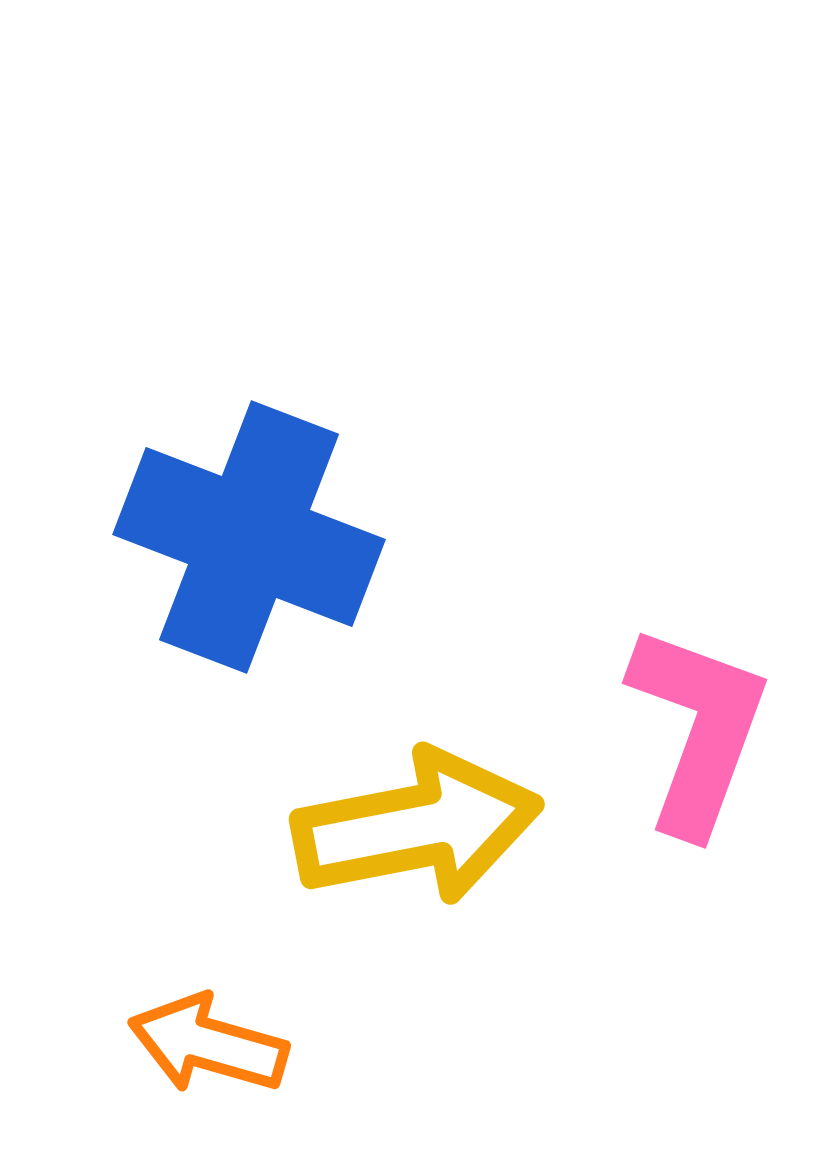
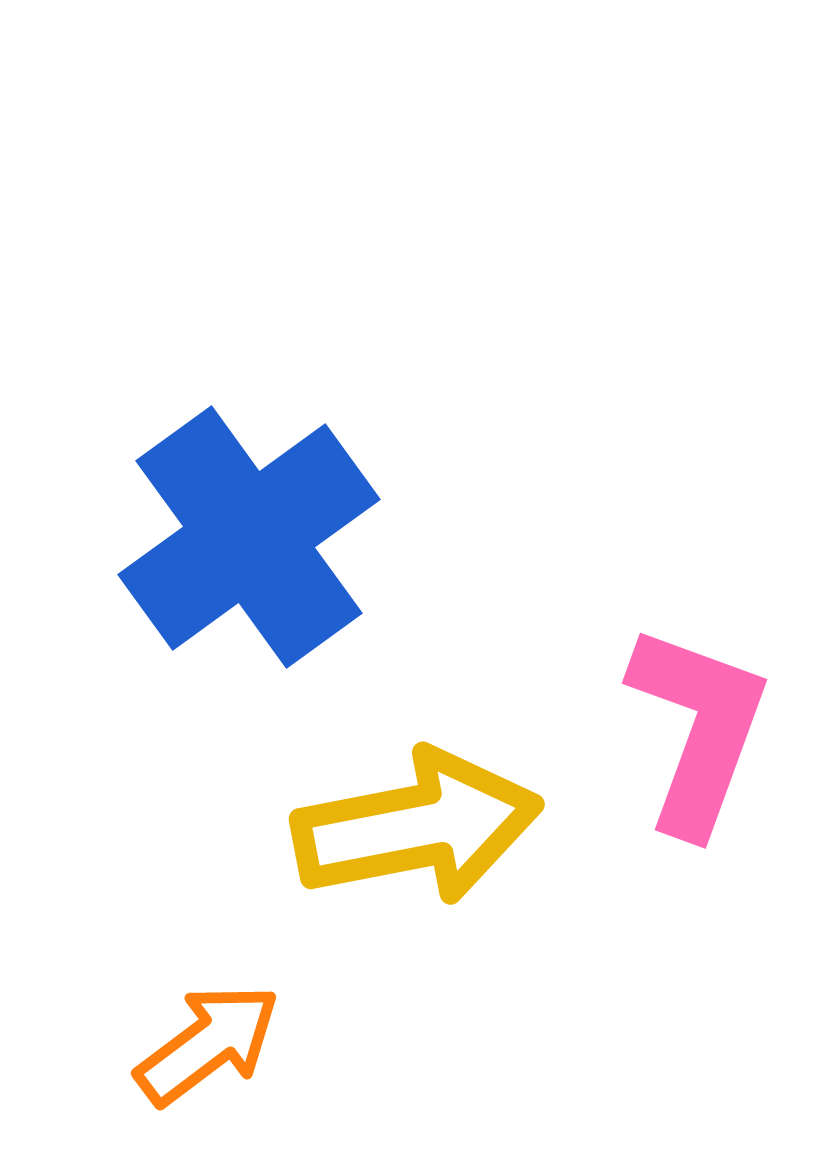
blue cross: rotated 33 degrees clockwise
orange arrow: rotated 127 degrees clockwise
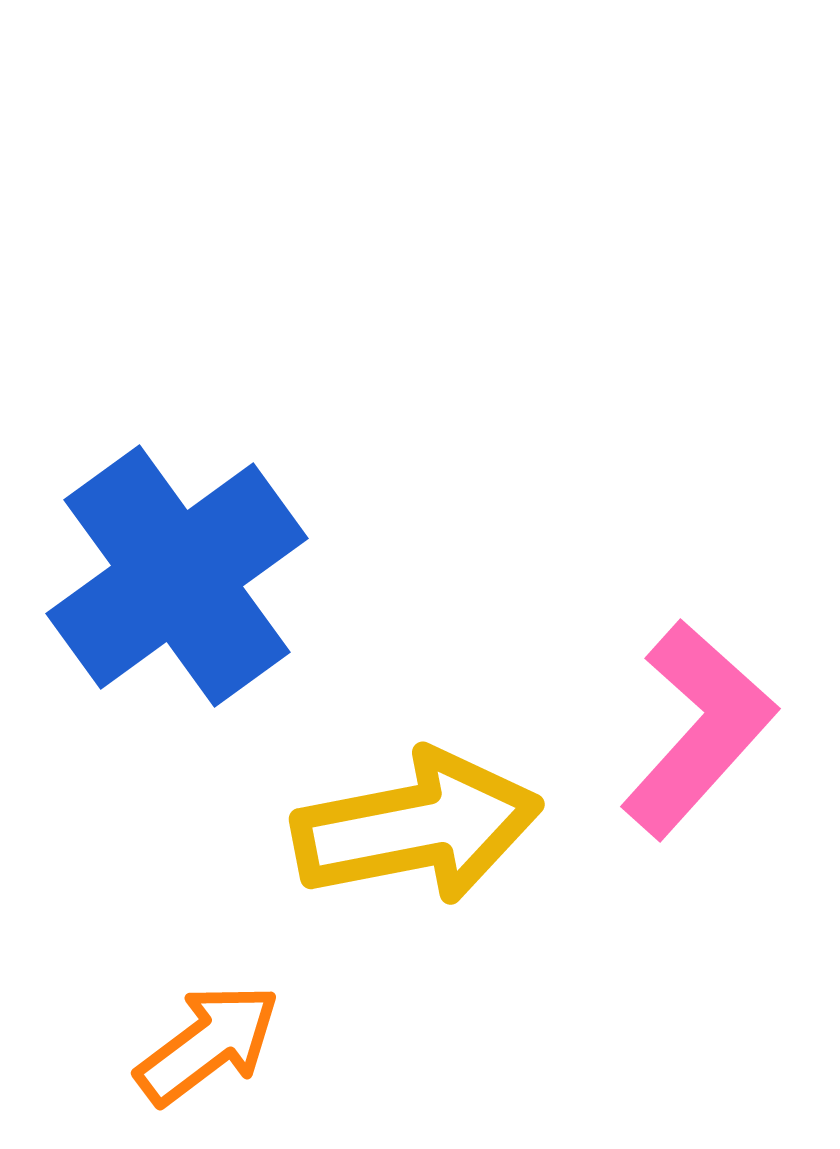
blue cross: moved 72 px left, 39 px down
pink L-shape: rotated 22 degrees clockwise
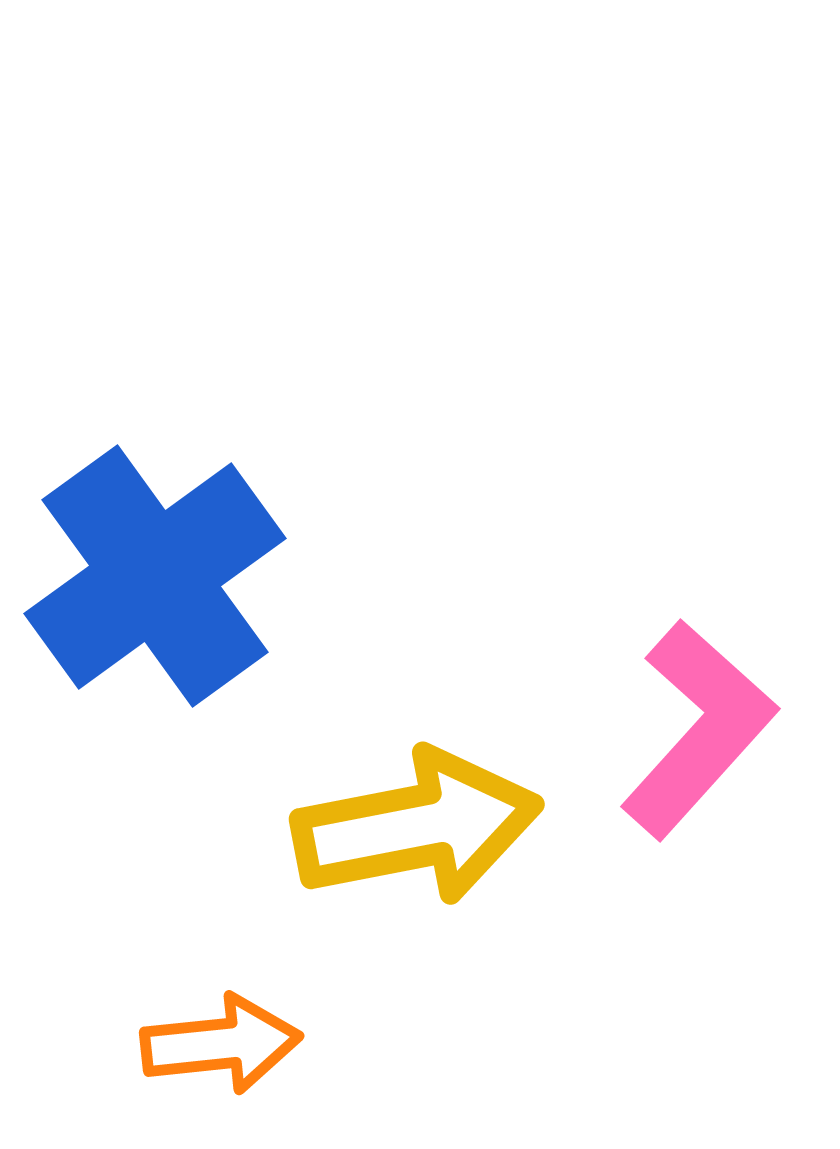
blue cross: moved 22 px left
orange arrow: moved 13 px right; rotated 31 degrees clockwise
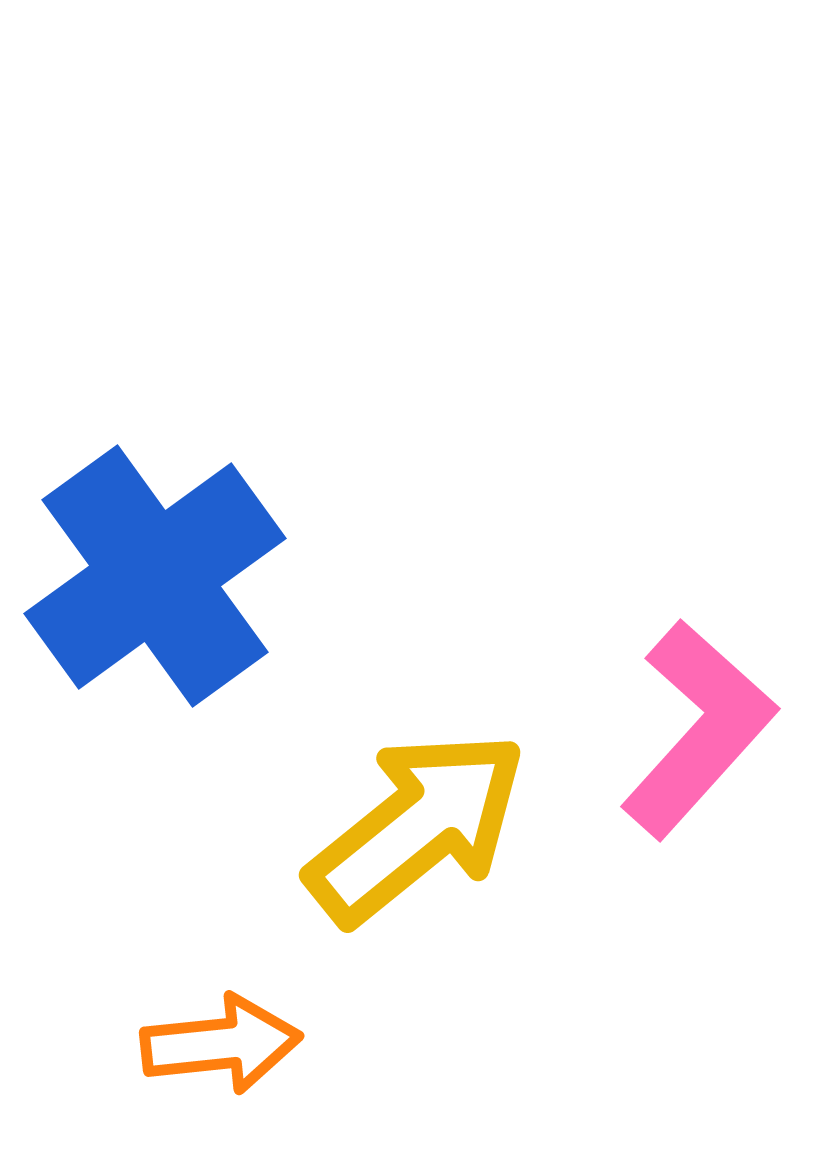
yellow arrow: rotated 28 degrees counterclockwise
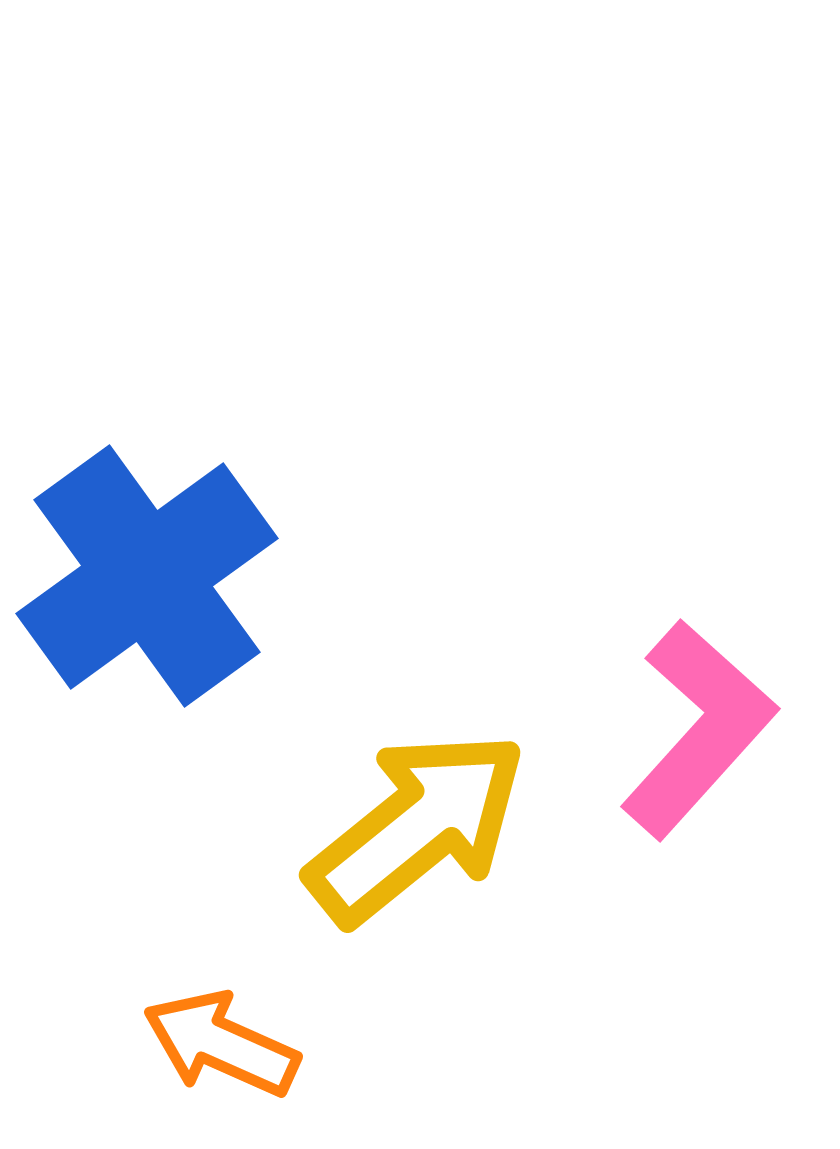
blue cross: moved 8 px left
orange arrow: rotated 150 degrees counterclockwise
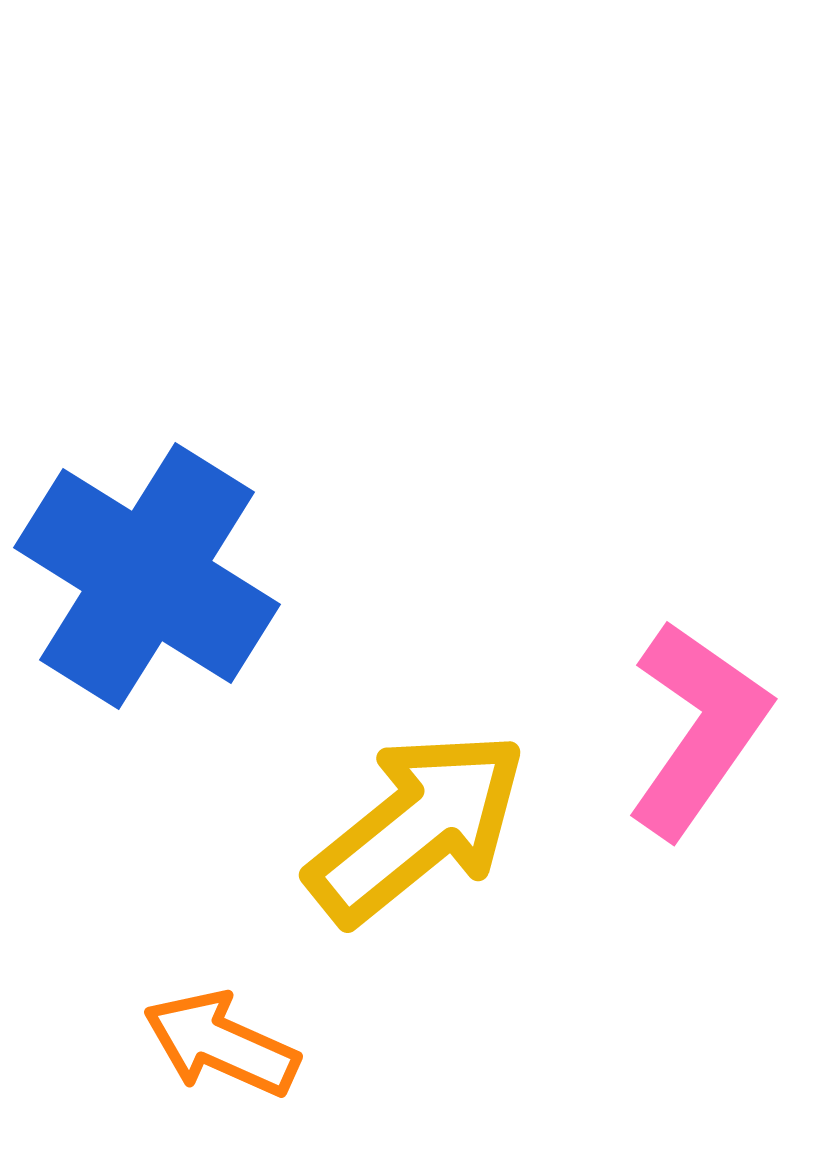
blue cross: rotated 22 degrees counterclockwise
pink L-shape: rotated 7 degrees counterclockwise
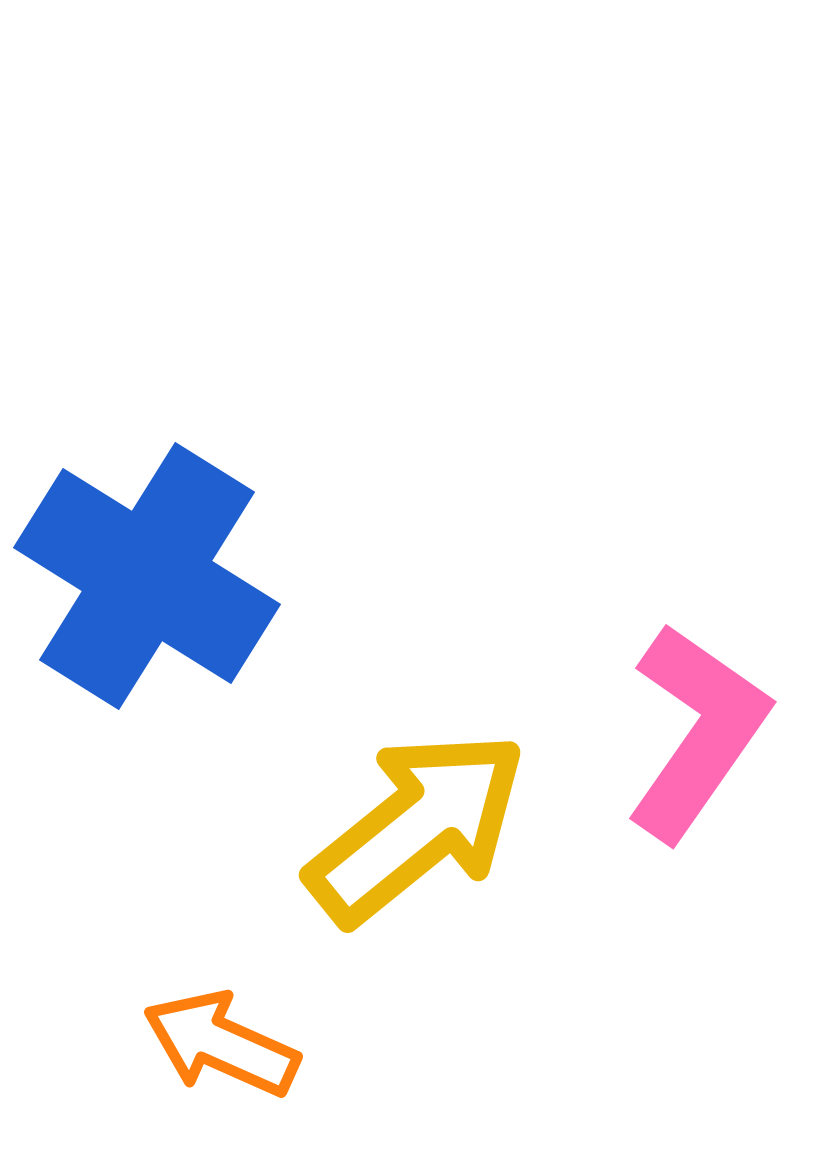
pink L-shape: moved 1 px left, 3 px down
